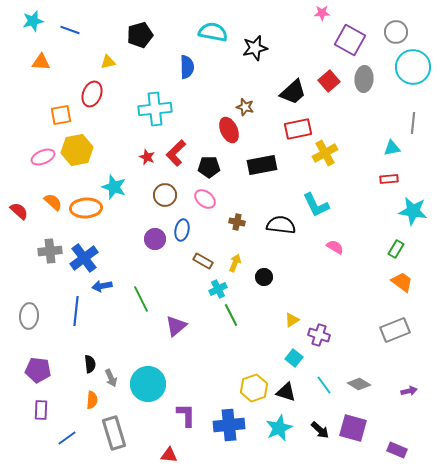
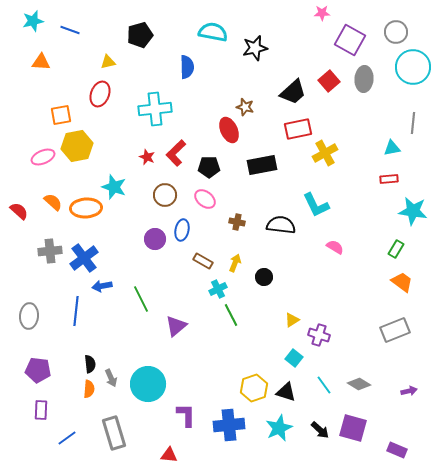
red ellipse at (92, 94): moved 8 px right
yellow hexagon at (77, 150): moved 4 px up
orange semicircle at (92, 400): moved 3 px left, 11 px up
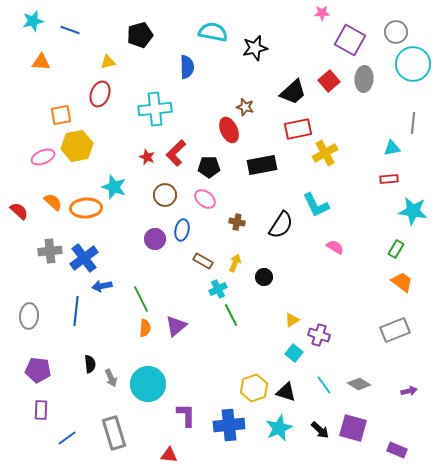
cyan circle at (413, 67): moved 3 px up
black semicircle at (281, 225): rotated 116 degrees clockwise
cyan square at (294, 358): moved 5 px up
orange semicircle at (89, 389): moved 56 px right, 61 px up
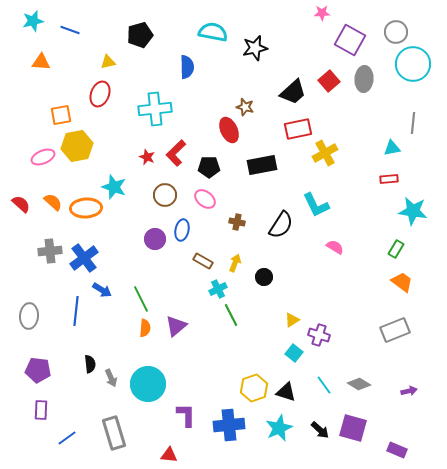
red semicircle at (19, 211): moved 2 px right, 7 px up
blue arrow at (102, 286): moved 4 px down; rotated 138 degrees counterclockwise
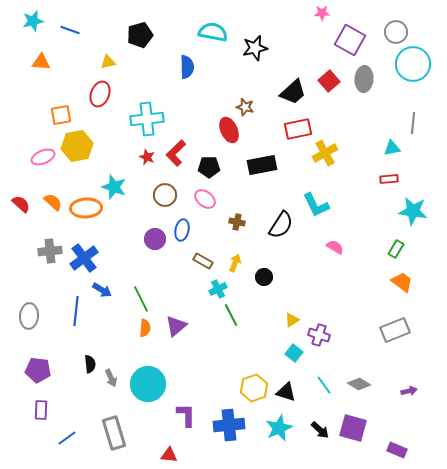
cyan cross at (155, 109): moved 8 px left, 10 px down
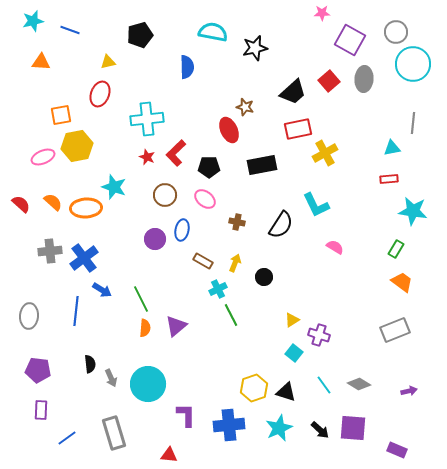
purple square at (353, 428): rotated 12 degrees counterclockwise
